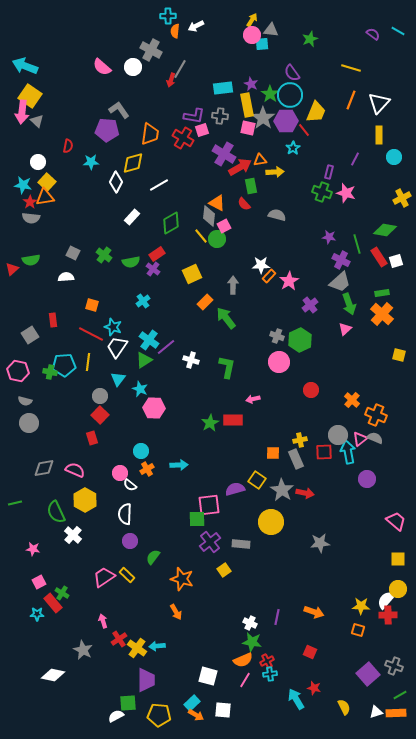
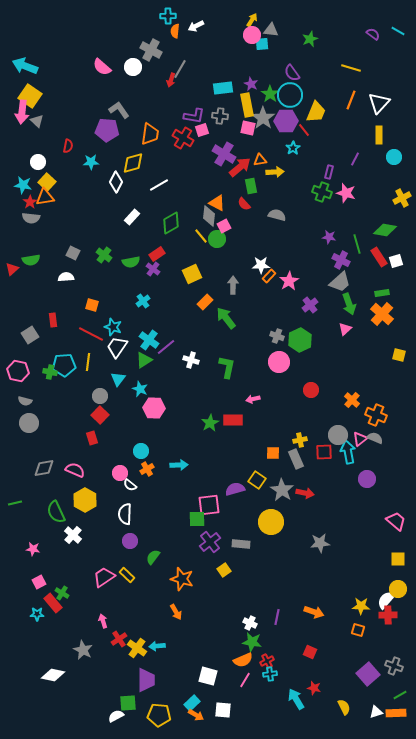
red arrow at (240, 167): rotated 10 degrees counterclockwise
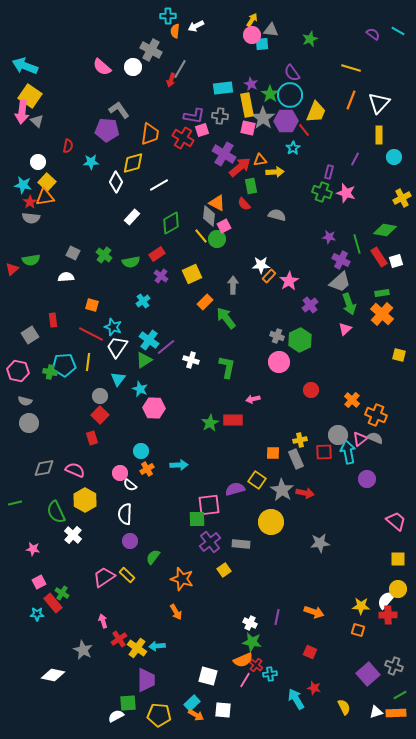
purple cross at (153, 269): moved 8 px right, 7 px down
red cross at (267, 661): moved 11 px left, 4 px down; rotated 24 degrees counterclockwise
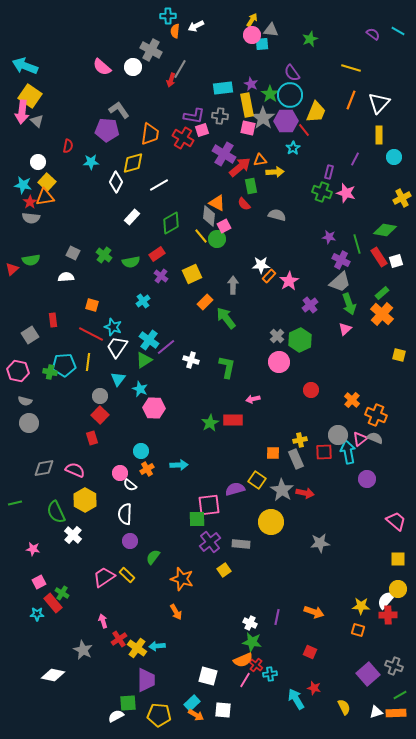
green rectangle at (382, 293): rotated 32 degrees counterclockwise
gray cross at (277, 336): rotated 24 degrees clockwise
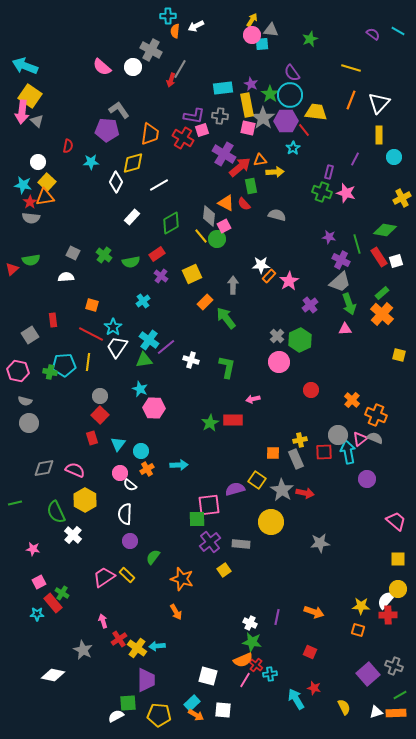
yellow trapezoid at (316, 112): rotated 105 degrees counterclockwise
orange triangle at (217, 203): moved 9 px right
cyan star at (113, 327): rotated 18 degrees clockwise
pink triangle at (345, 329): rotated 40 degrees clockwise
green triangle at (144, 360): rotated 24 degrees clockwise
cyan triangle at (118, 379): moved 65 px down
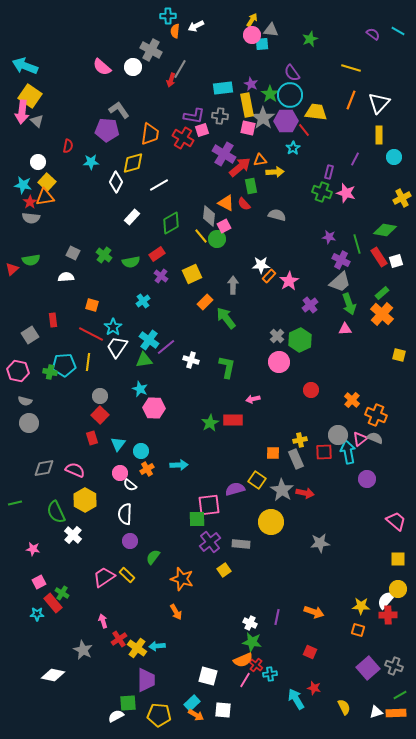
purple square at (368, 674): moved 6 px up
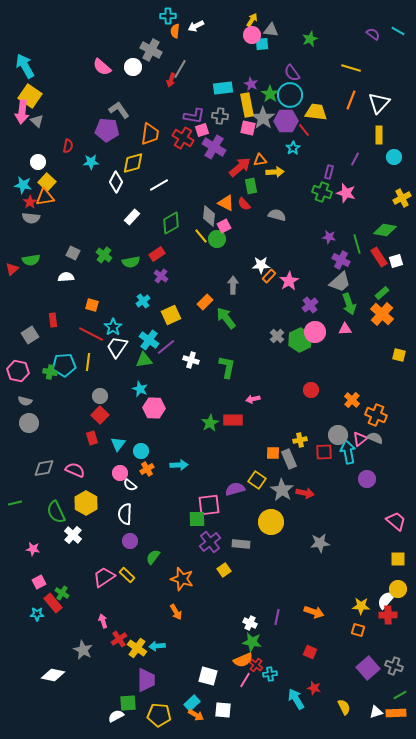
cyan arrow at (25, 66): rotated 40 degrees clockwise
purple cross at (224, 154): moved 10 px left, 7 px up
yellow square at (192, 274): moved 21 px left, 41 px down
pink circle at (279, 362): moved 36 px right, 30 px up
gray rectangle at (296, 459): moved 7 px left
yellow hexagon at (85, 500): moved 1 px right, 3 px down
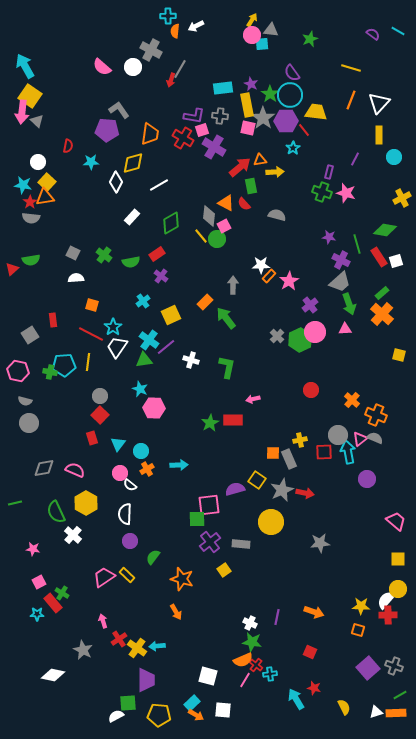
white semicircle at (66, 277): moved 10 px right, 1 px down
gray star at (282, 490): rotated 15 degrees clockwise
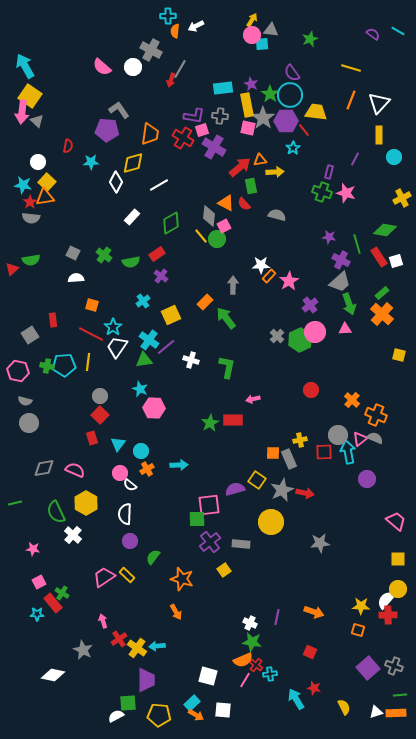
green cross at (50, 372): moved 3 px left, 6 px up
green line at (400, 695): rotated 24 degrees clockwise
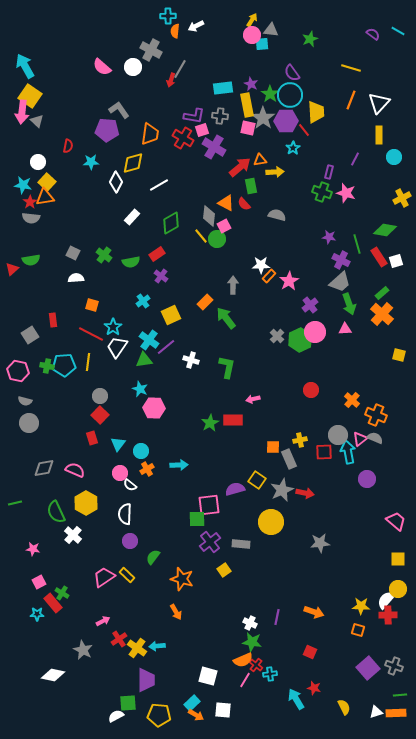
yellow trapezoid at (316, 112): rotated 80 degrees clockwise
orange square at (273, 453): moved 6 px up
pink arrow at (103, 621): rotated 80 degrees clockwise
